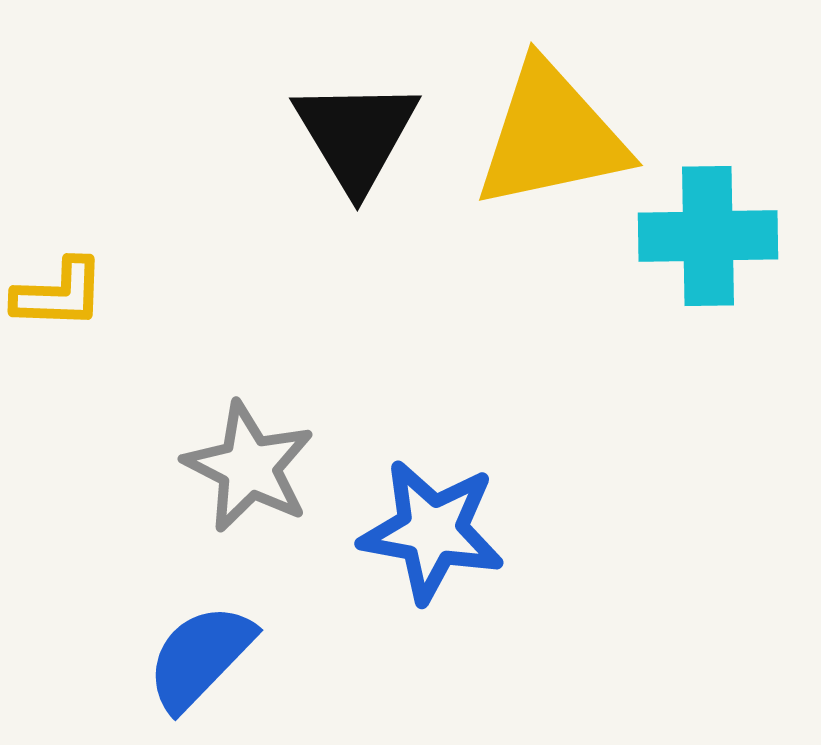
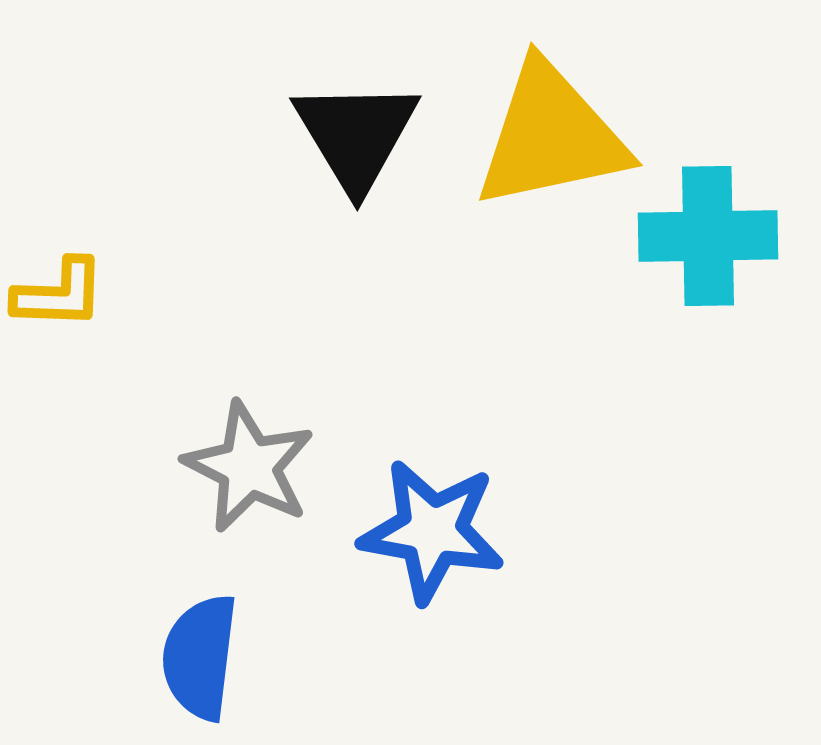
blue semicircle: rotated 37 degrees counterclockwise
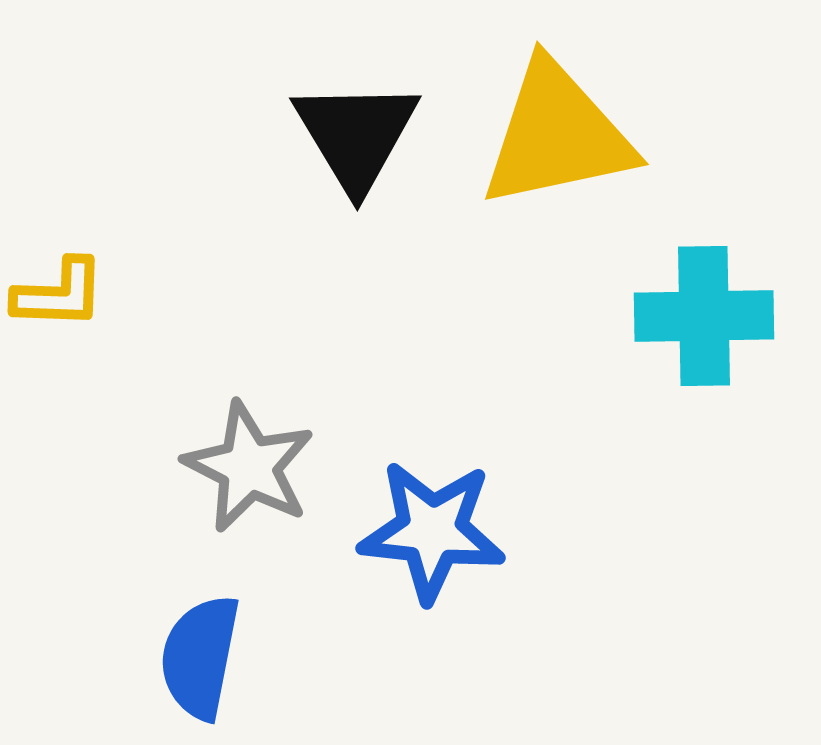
yellow triangle: moved 6 px right, 1 px up
cyan cross: moved 4 px left, 80 px down
blue star: rotated 4 degrees counterclockwise
blue semicircle: rotated 4 degrees clockwise
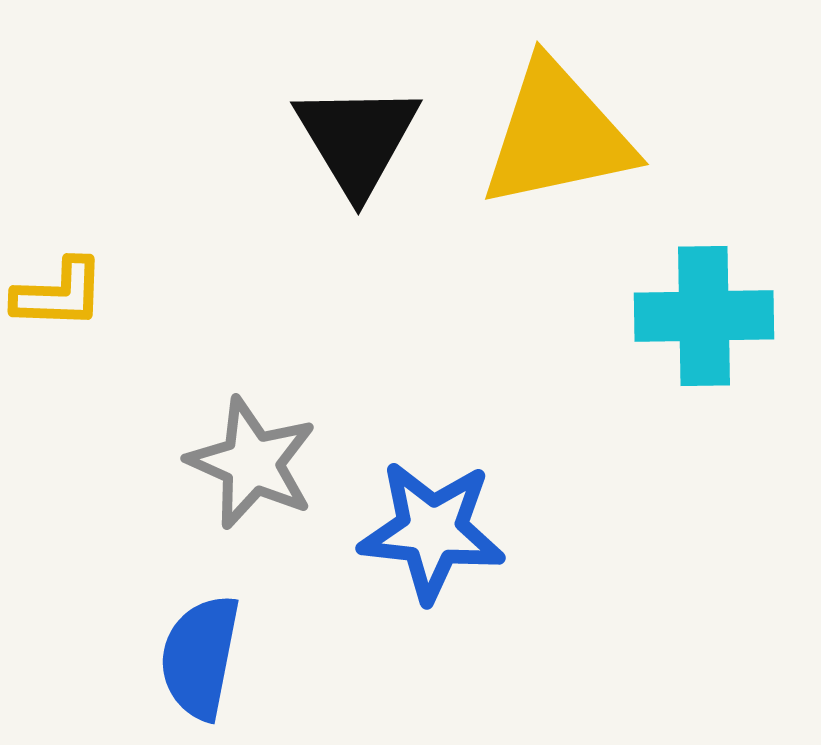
black triangle: moved 1 px right, 4 px down
gray star: moved 3 px right, 4 px up; rotated 3 degrees counterclockwise
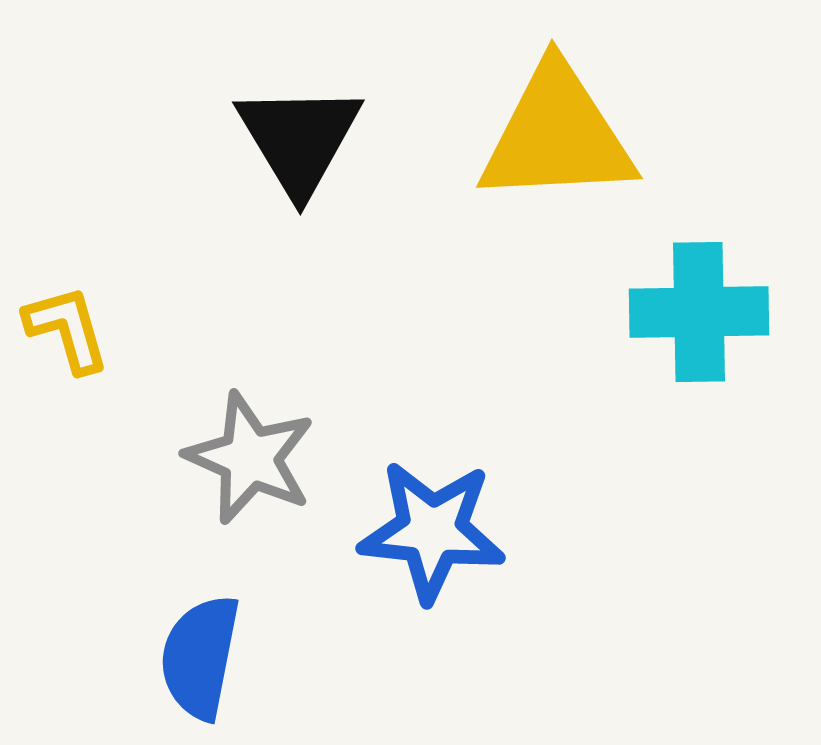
yellow triangle: rotated 9 degrees clockwise
black triangle: moved 58 px left
yellow L-shape: moved 8 px right, 35 px down; rotated 108 degrees counterclockwise
cyan cross: moved 5 px left, 4 px up
gray star: moved 2 px left, 5 px up
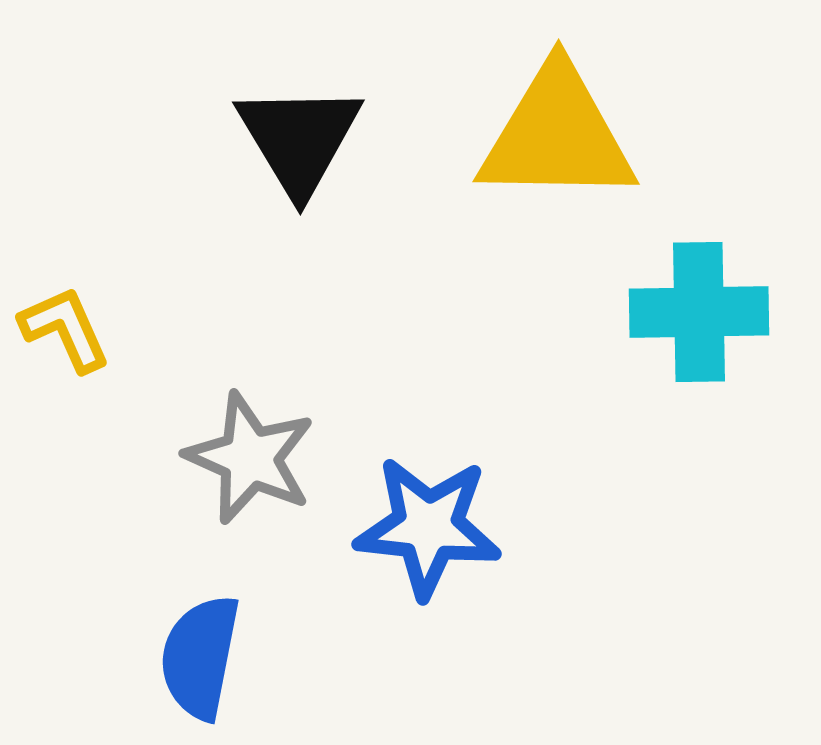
yellow triangle: rotated 4 degrees clockwise
yellow L-shape: moved 2 px left; rotated 8 degrees counterclockwise
blue star: moved 4 px left, 4 px up
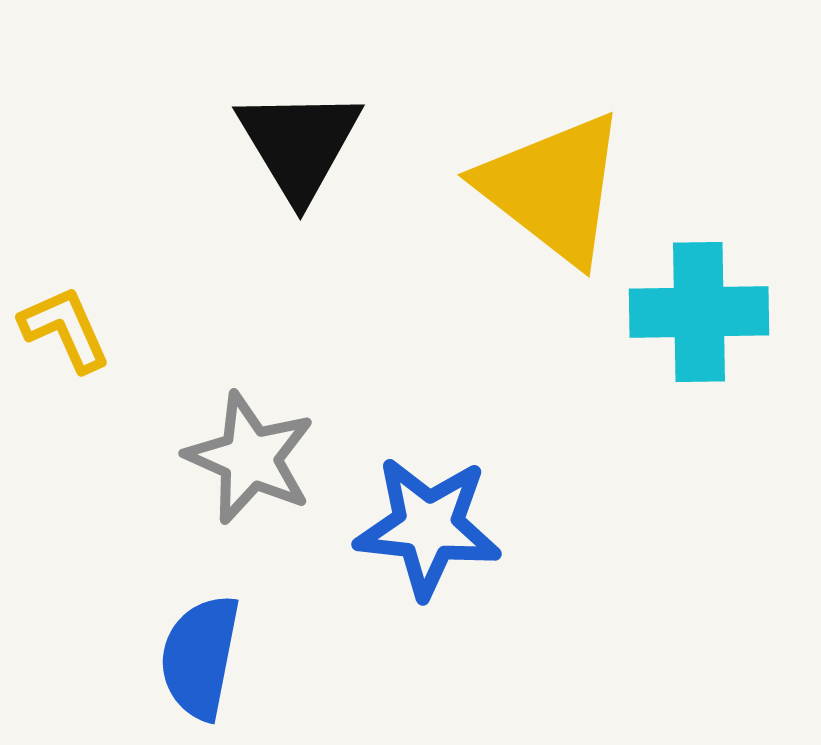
yellow triangle: moved 4 px left, 53 px down; rotated 37 degrees clockwise
black triangle: moved 5 px down
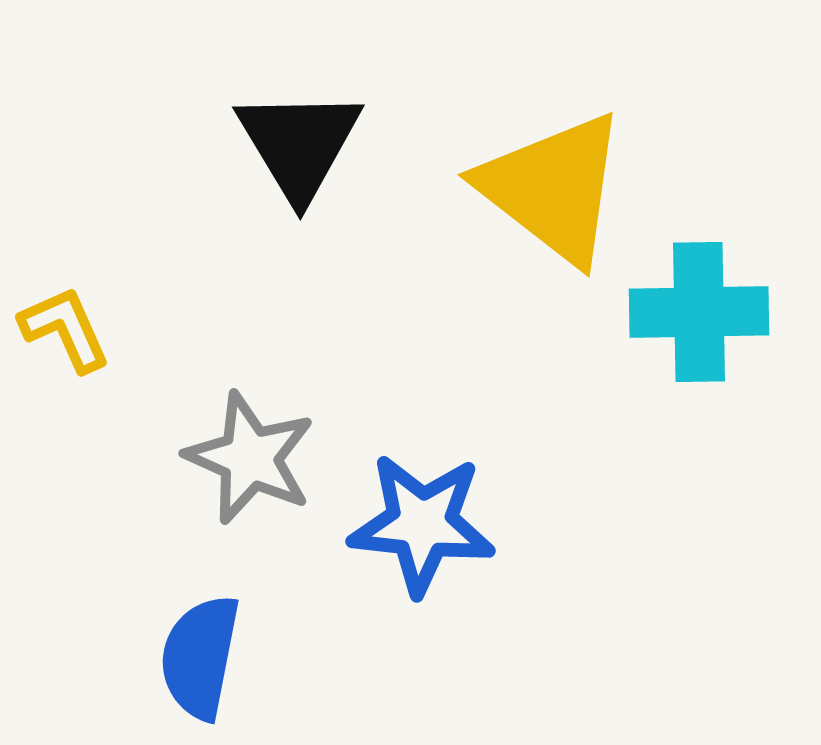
blue star: moved 6 px left, 3 px up
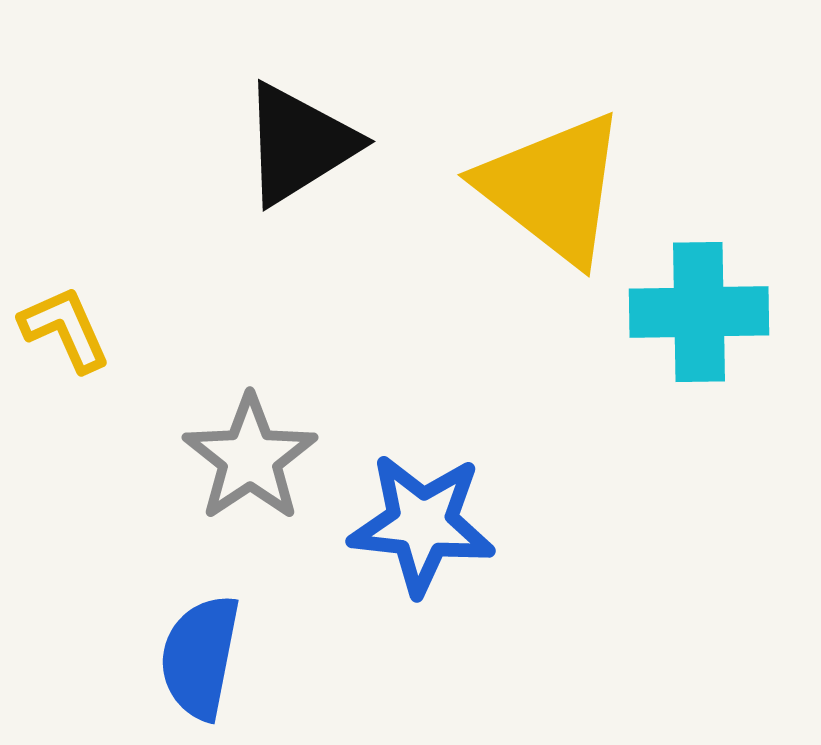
black triangle: rotated 29 degrees clockwise
gray star: rotated 14 degrees clockwise
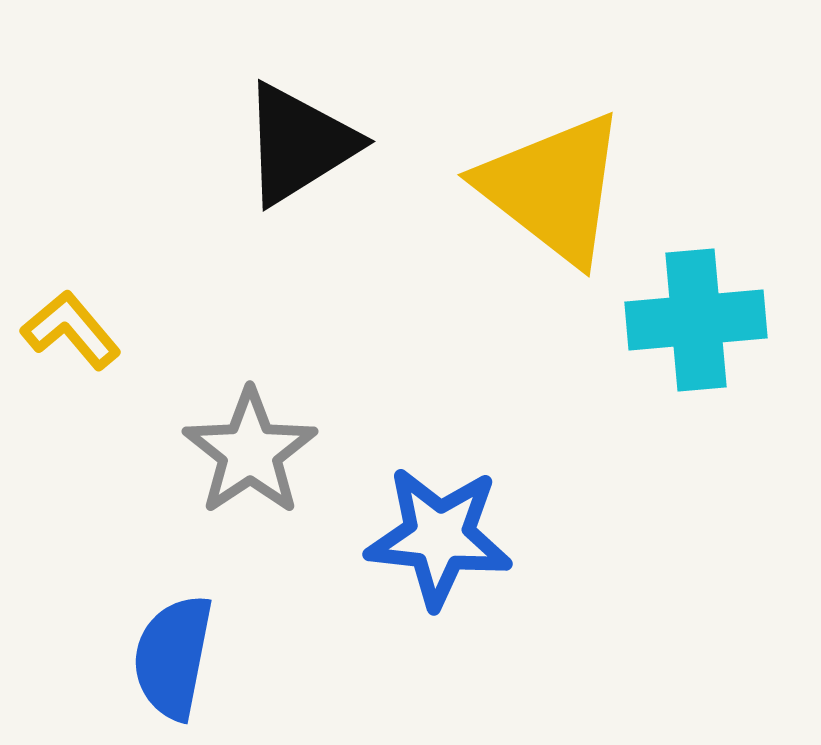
cyan cross: moved 3 px left, 8 px down; rotated 4 degrees counterclockwise
yellow L-shape: moved 6 px right, 1 px down; rotated 16 degrees counterclockwise
gray star: moved 6 px up
blue star: moved 17 px right, 13 px down
blue semicircle: moved 27 px left
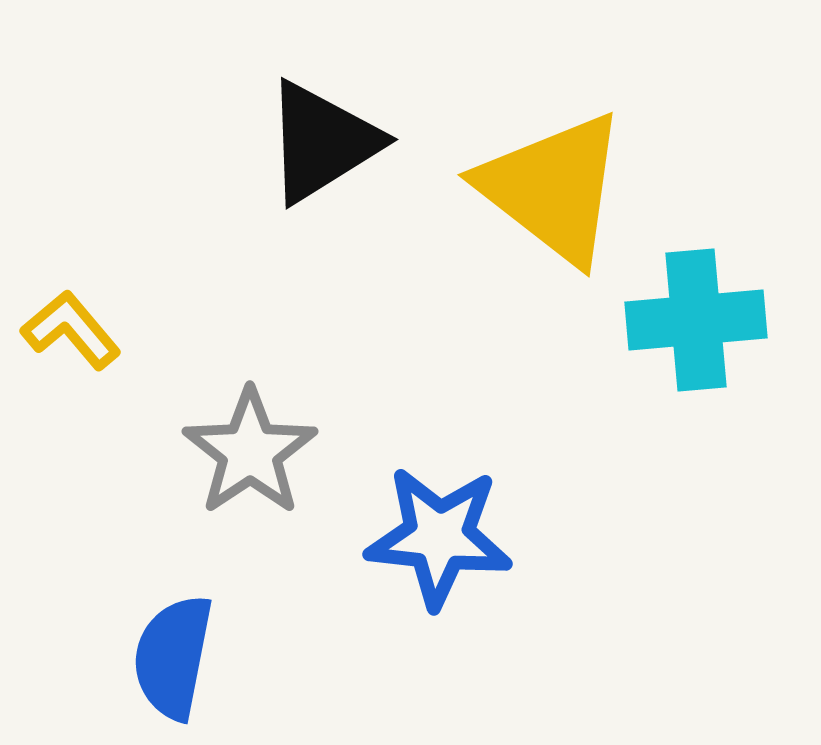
black triangle: moved 23 px right, 2 px up
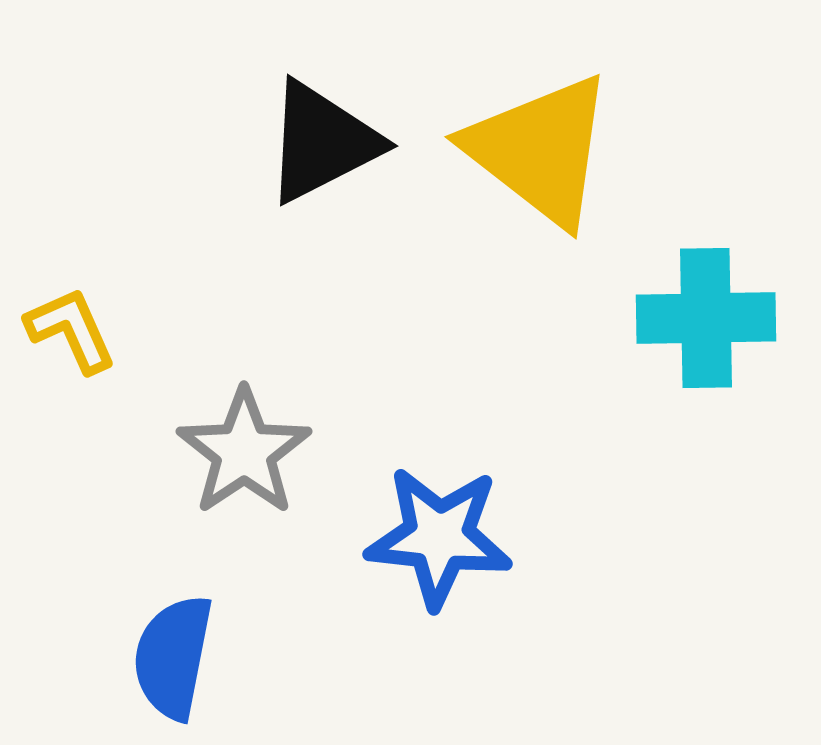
black triangle: rotated 5 degrees clockwise
yellow triangle: moved 13 px left, 38 px up
cyan cross: moved 10 px right, 2 px up; rotated 4 degrees clockwise
yellow L-shape: rotated 16 degrees clockwise
gray star: moved 6 px left
